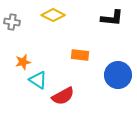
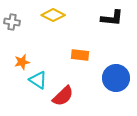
orange star: moved 1 px left
blue circle: moved 2 px left, 3 px down
red semicircle: rotated 15 degrees counterclockwise
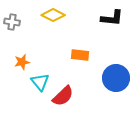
cyan triangle: moved 2 px right, 2 px down; rotated 18 degrees clockwise
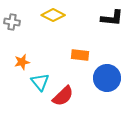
blue circle: moved 9 px left
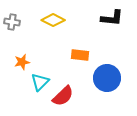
yellow diamond: moved 5 px down
cyan triangle: rotated 24 degrees clockwise
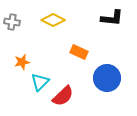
orange rectangle: moved 1 px left, 3 px up; rotated 18 degrees clockwise
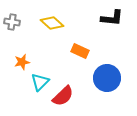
yellow diamond: moved 1 px left, 3 px down; rotated 15 degrees clockwise
orange rectangle: moved 1 px right, 1 px up
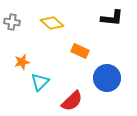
red semicircle: moved 9 px right, 5 px down
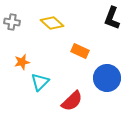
black L-shape: rotated 105 degrees clockwise
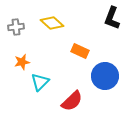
gray cross: moved 4 px right, 5 px down; rotated 14 degrees counterclockwise
blue circle: moved 2 px left, 2 px up
